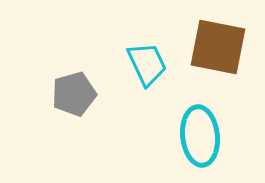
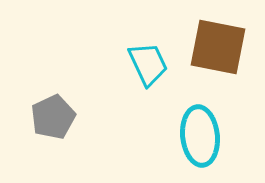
cyan trapezoid: moved 1 px right
gray pentagon: moved 21 px left, 23 px down; rotated 9 degrees counterclockwise
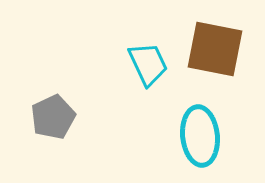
brown square: moved 3 px left, 2 px down
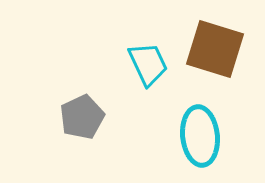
brown square: rotated 6 degrees clockwise
gray pentagon: moved 29 px right
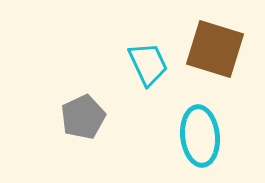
gray pentagon: moved 1 px right
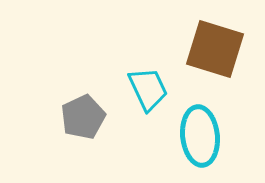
cyan trapezoid: moved 25 px down
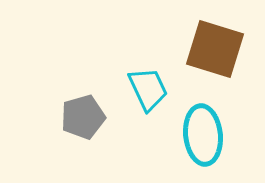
gray pentagon: rotated 9 degrees clockwise
cyan ellipse: moved 3 px right, 1 px up
